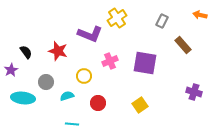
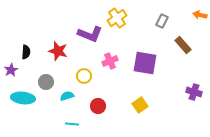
black semicircle: rotated 40 degrees clockwise
red circle: moved 3 px down
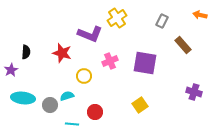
red star: moved 4 px right, 2 px down
gray circle: moved 4 px right, 23 px down
red circle: moved 3 px left, 6 px down
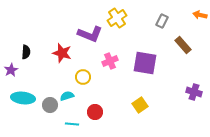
yellow circle: moved 1 px left, 1 px down
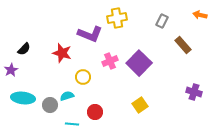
yellow cross: rotated 24 degrees clockwise
black semicircle: moved 2 px left, 3 px up; rotated 40 degrees clockwise
purple square: moved 6 px left; rotated 35 degrees clockwise
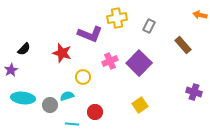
gray rectangle: moved 13 px left, 5 px down
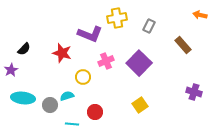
pink cross: moved 4 px left
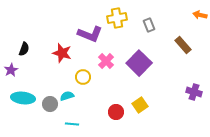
gray rectangle: moved 1 px up; rotated 48 degrees counterclockwise
black semicircle: rotated 24 degrees counterclockwise
pink cross: rotated 21 degrees counterclockwise
gray circle: moved 1 px up
red circle: moved 21 px right
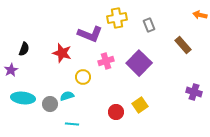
pink cross: rotated 28 degrees clockwise
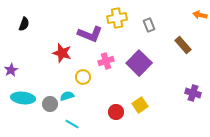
black semicircle: moved 25 px up
purple cross: moved 1 px left, 1 px down
cyan line: rotated 24 degrees clockwise
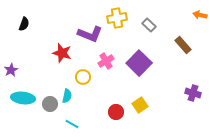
gray rectangle: rotated 24 degrees counterclockwise
pink cross: rotated 14 degrees counterclockwise
cyan semicircle: rotated 120 degrees clockwise
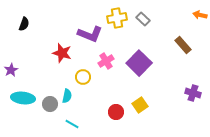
gray rectangle: moved 6 px left, 6 px up
